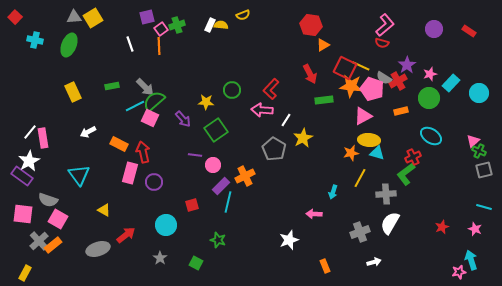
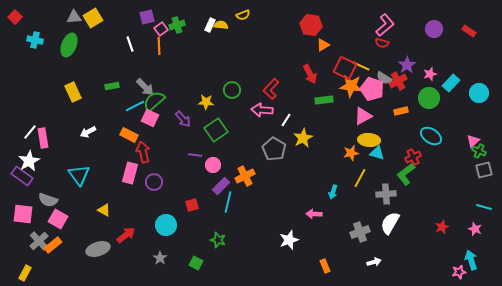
orange rectangle at (119, 144): moved 10 px right, 9 px up
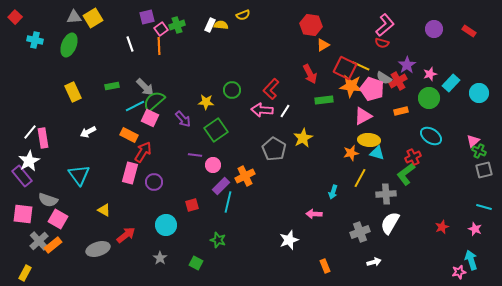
white line at (286, 120): moved 1 px left, 9 px up
red arrow at (143, 152): rotated 45 degrees clockwise
purple rectangle at (22, 176): rotated 15 degrees clockwise
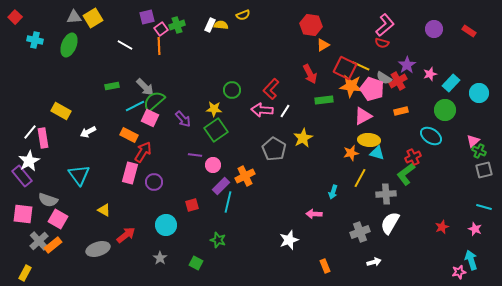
white line at (130, 44): moved 5 px left, 1 px down; rotated 42 degrees counterclockwise
yellow rectangle at (73, 92): moved 12 px left, 19 px down; rotated 36 degrees counterclockwise
green circle at (429, 98): moved 16 px right, 12 px down
yellow star at (206, 102): moved 8 px right, 7 px down
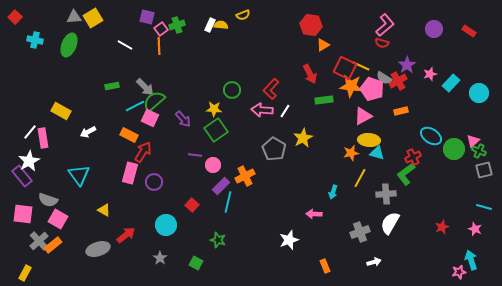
purple square at (147, 17): rotated 28 degrees clockwise
green circle at (445, 110): moved 9 px right, 39 px down
red square at (192, 205): rotated 32 degrees counterclockwise
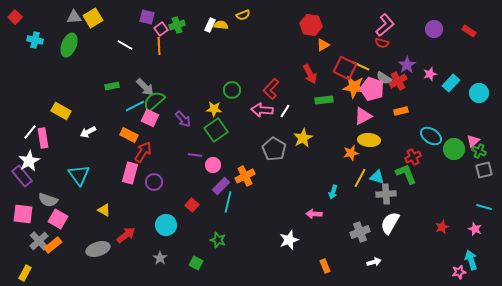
orange star at (351, 86): moved 3 px right, 1 px down
cyan triangle at (377, 153): moved 24 px down
green L-shape at (406, 174): rotated 105 degrees clockwise
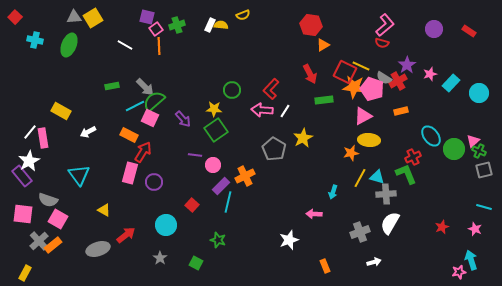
pink square at (161, 29): moved 5 px left
red square at (345, 68): moved 4 px down
cyan ellipse at (431, 136): rotated 20 degrees clockwise
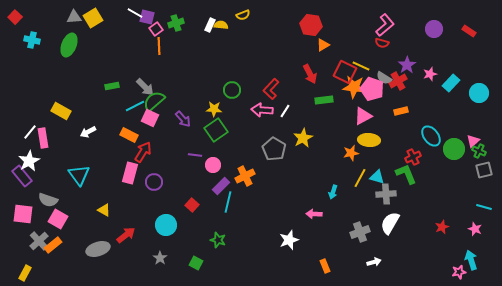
green cross at (177, 25): moved 1 px left, 2 px up
cyan cross at (35, 40): moved 3 px left
white line at (125, 45): moved 10 px right, 32 px up
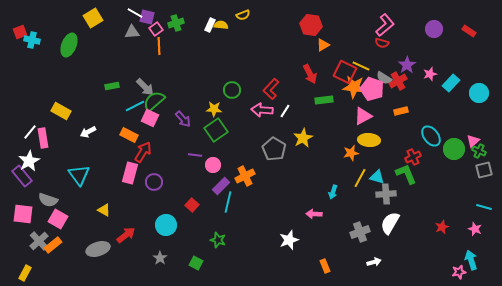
red square at (15, 17): moved 5 px right, 15 px down; rotated 24 degrees clockwise
gray triangle at (74, 17): moved 58 px right, 15 px down
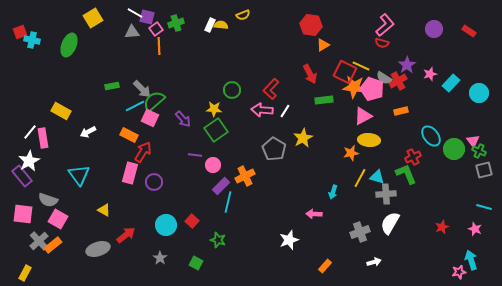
gray arrow at (145, 87): moved 3 px left, 2 px down
pink triangle at (473, 141): rotated 24 degrees counterclockwise
red square at (192, 205): moved 16 px down
orange rectangle at (325, 266): rotated 64 degrees clockwise
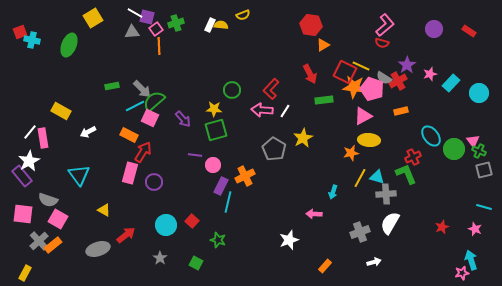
green square at (216, 130): rotated 20 degrees clockwise
purple rectangle at (221, 186): rotated 18 degrees counterclockwise
pink star at (459, 272): moved 3 px right, 1 px down
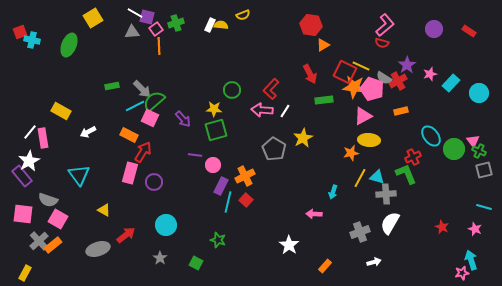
red square at (192, 221): moved 54 px right, 21 px up
red star at (442, 227): rotated 24 degrees counterclockwise
white star at (289, 240): moved 5 px down; rotated 18 degrees counterclockwise
